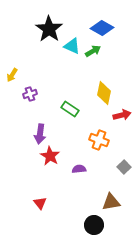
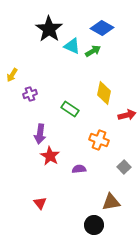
red arrow: moved 5 px right
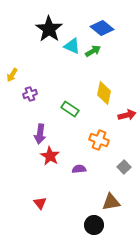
blue diamond: rotated 10 degrees clockwise
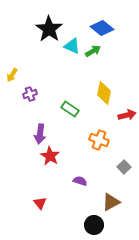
purple semicircle: moved 1 px right, 12 px down; rotated 24 degrees clockwise
brown triangle: rotated 18 degrees counterclockwise
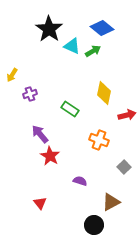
purple arrow: rotated 132 degrees clockwise
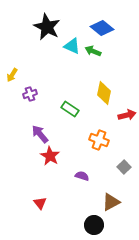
black star: moved 2 px left, 2 px up; rotated 8 degrees counterclockwise
green arrow: rotated 126 degrees counterclockwise
purple semicircle: moved 2 px right, 5 px up
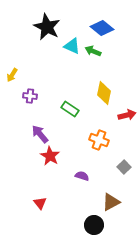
purple cross: moved 2 px down; rotated 24 degrees clockwise
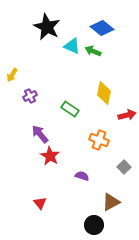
purple cross: rotated 32 degrees counterclockwise
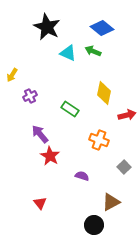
cyan triangle: moved 4 px left, 7 px down
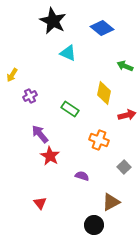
black star: moved 6 px right, 6 px up
green arrow: moved 32 px right, 15 px down
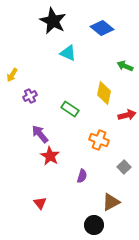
purple semicircle: rotated 88 degrees clockwise
